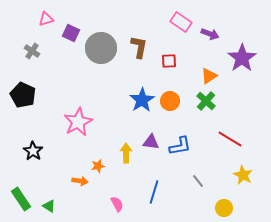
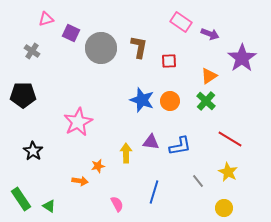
black pentagon: rotated 25 degrees counterclockwise
blue star: rotated 20 degrees counterclockwise
yellow star: moved 15 px left, 3 px up
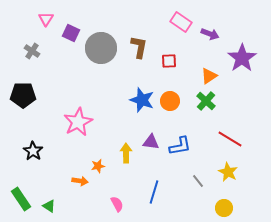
pink triangle: rotated 42 degrees counterclockwise
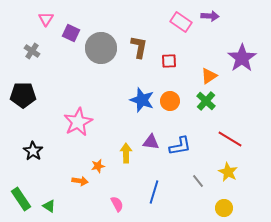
purple arrow: moved 18 px up; rotated 18 degrees counterclockwise
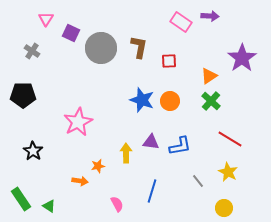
green cross: moved 5 px right
blue line: moved 2 px left, 1 px up
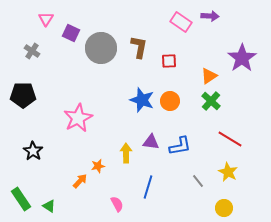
pink star: moved 4 px up
orange arrow: rotated 56 degrees counterclockwise
blue line: moved 4 px left, 4 px up
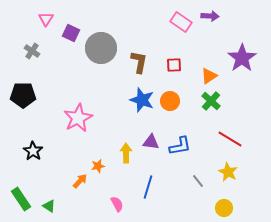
brown L-shape: moved 15 px down
red square: moved 5 px right, 4 px down
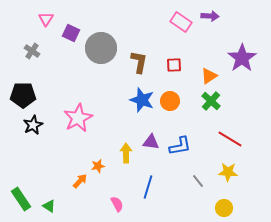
black star: moved 26 px up; rotated 12 degrees clockwise
yellow star: rotated 24 degrees counterclockwise
